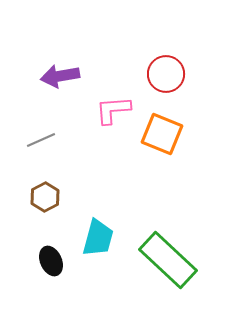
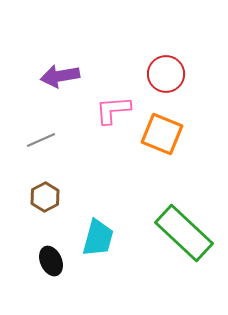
green rectangle: moved 16 px right, 27 px up
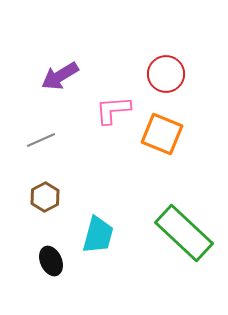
purple arrow: rotated 21 degrees counterclockwise
cyan trapezoid: moved 3 px up
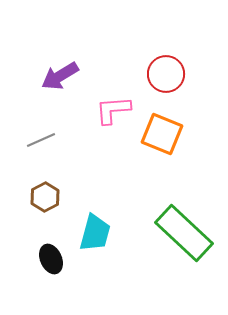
cyan trapezoid: moved 3 px left, 2 px up
black ellipse: moved 2 px up
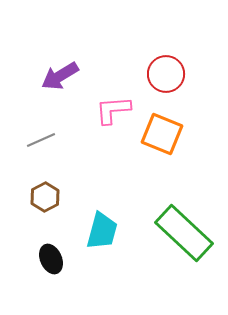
cyan trapezoid: moved 7 px right, 2 px up
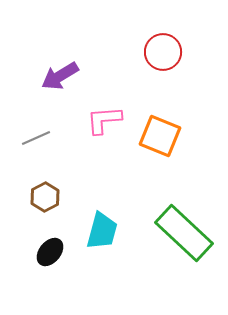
red circle: moved 3 px left, 22 px up
pink L-shape: moved 9 px left, 10 px down
orange square: moved 2 px left, 2 px down
gray line: moved 5 px left, 2 px up
black ellipse: moved 1 px left, 7 px up; rotated 64 degrees clockwise
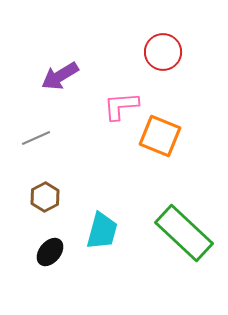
pink L-shape: moved 17 px right, 14 px up
